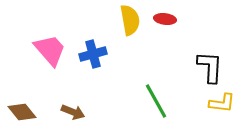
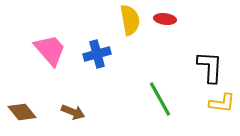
blue cross: moved 4 px right
green line: moved 4 px right, 2 px up
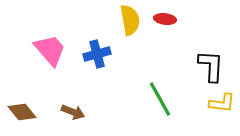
black L-shape: moved 1 px right, 1 px up
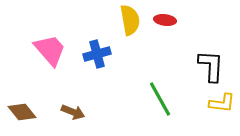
red ellipse: moved 1 px down
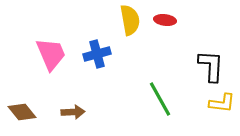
pink trapezoid: moved 1 px right, 4 px down; rotated 18 degrees clockwise
brown arrow: rotated 25 degrees counterclockwise
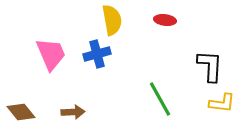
yellow semicircle: moved 18 px left
black L-shape: moved 1 px left
brown diamond: moved 1 px left
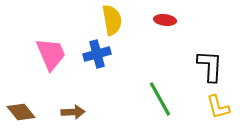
yellow L-shape: moved 4 px left, 4 px down; rotated 68 degrees clockwise
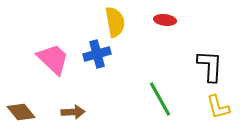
yellow semicircle: moved 3 px right, 2 px down
pink trapezoid: moved 2 px right, 5 px down; rotated 24 degrees counterclockwise
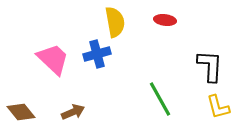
brown arrow: rotated 20 degrees counterclockwise
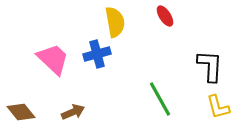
red ellipse: moved 4 px up; rotated 50 degrees clockwise
